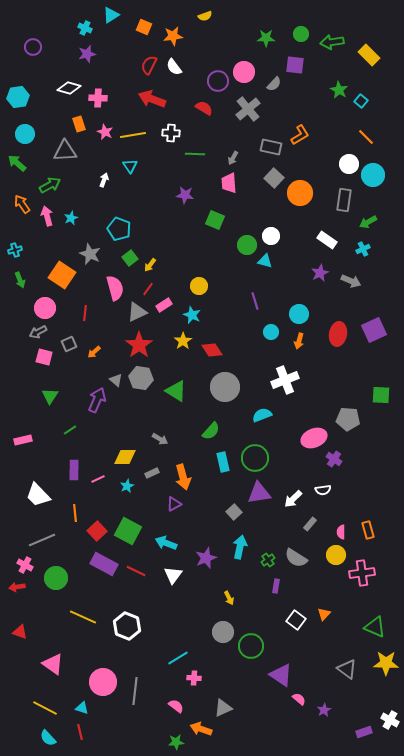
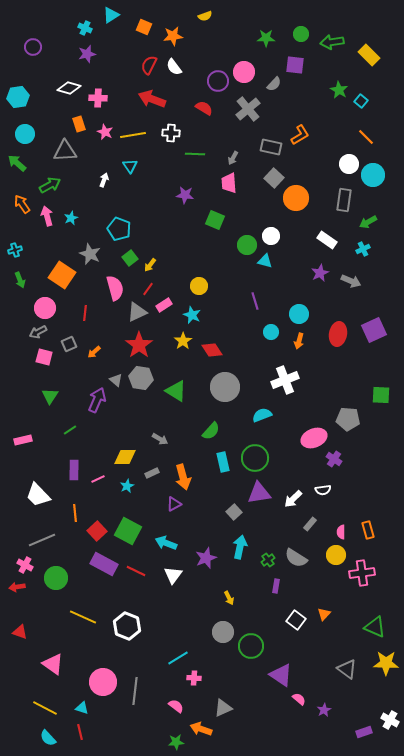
orange circle at (300, 193): moved 4 px left, 5 px down
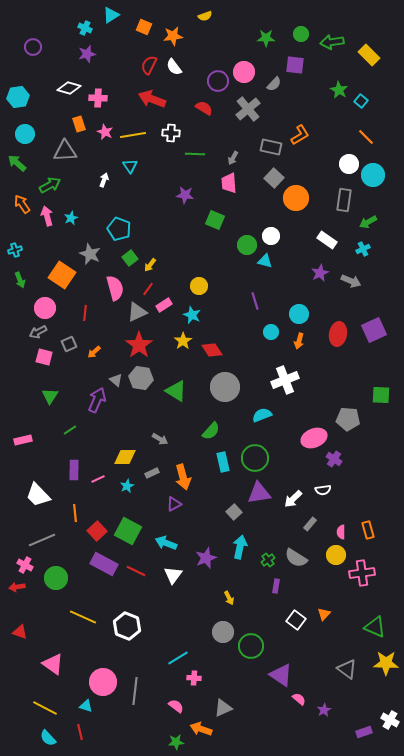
cyan triangle at (82, 708): moved 4 px right, 2 px up
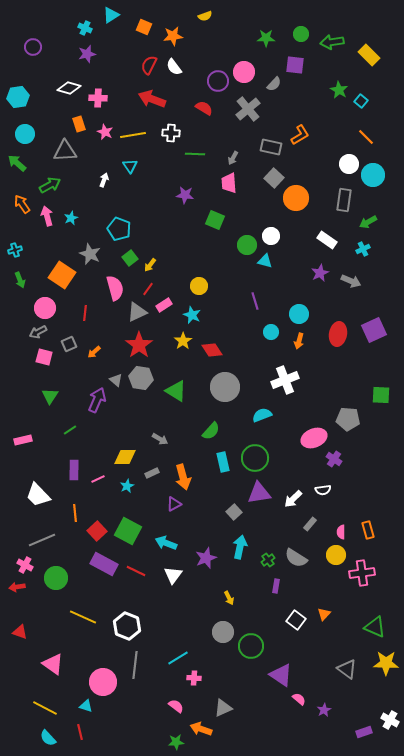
gray line at (135, 691): moved 26 px up
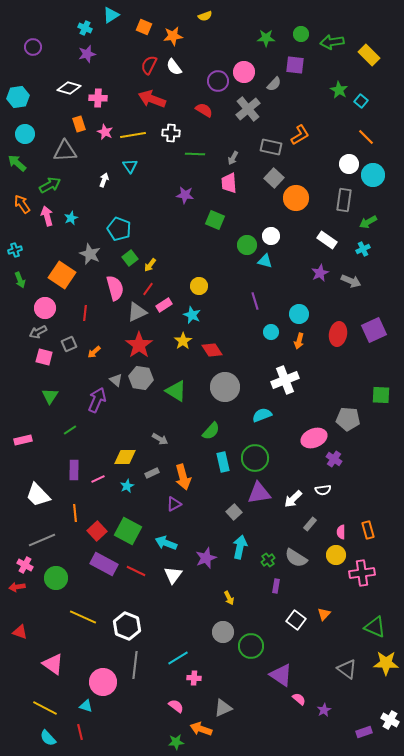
red semicircle at (204, 108): moved 2 px down
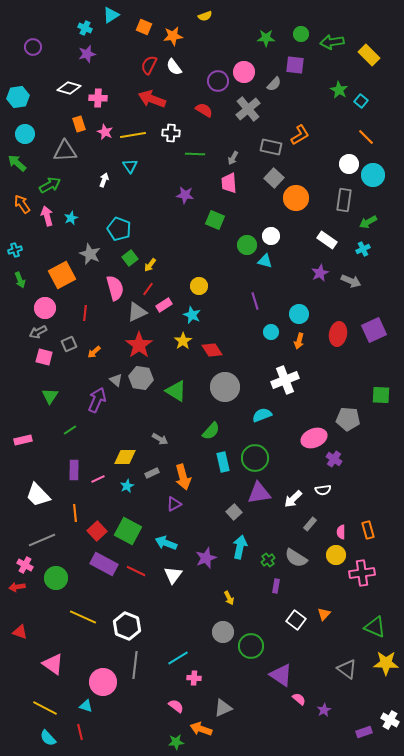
orange square at (62, 275): rotated 28 degrees clockwise
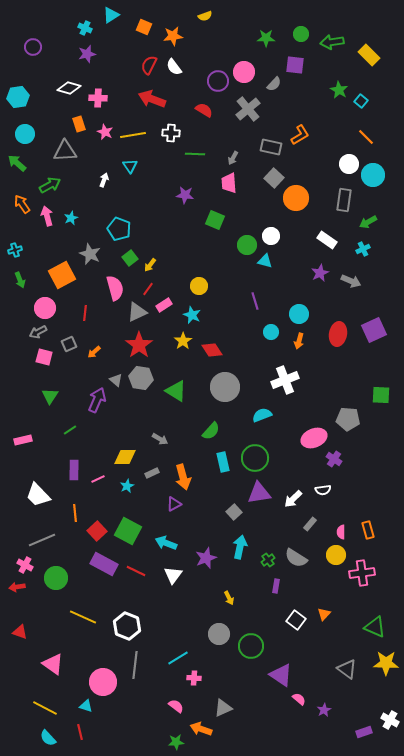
gray circle at (223, 632): moved 4 px left, 2 px down
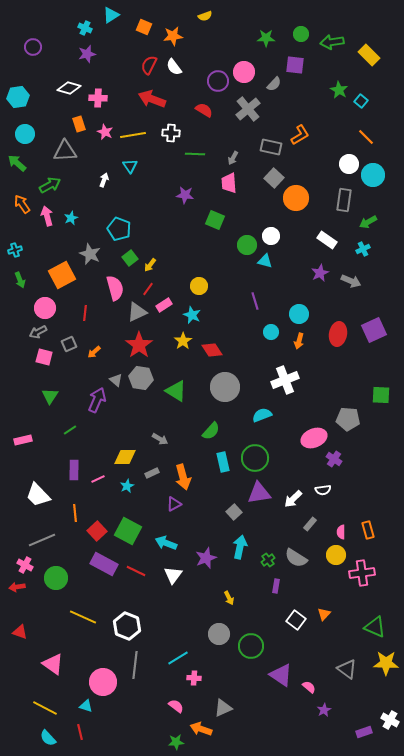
pink semicircle at (299, 699): moved 10 px right, 12 px up
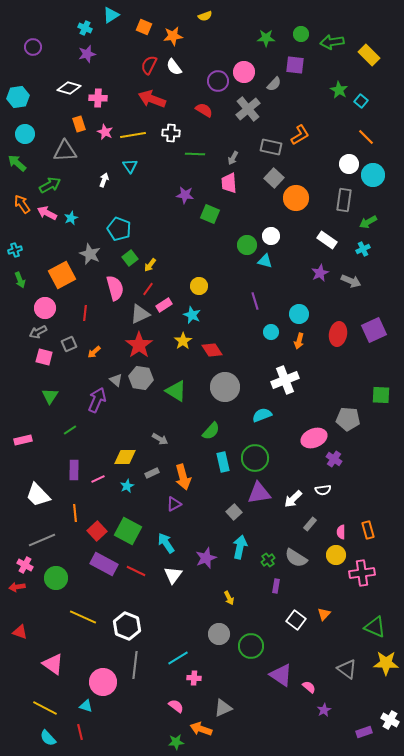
pink arrow at (47, 216): moved 3 px up; rotated 48 degrees counterclockwise
green square at (215, 220): moved 5 px left, 6 px up
gray triangle at (137, 312): moved 3 px right, 2 px down
cyan arrow at (166, 543): rotated 35 degrees clockwise
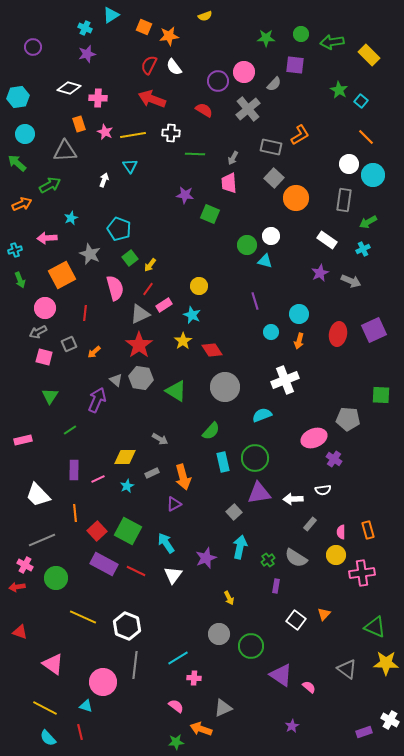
orange star at (173, 36): moved 4 px left
orange arrow at (22, 204): rotated 102 degrees clockwise
pink arrow at (47, 213): moved 25 px down; rotated 30 degrees counterclockwise
white arrow at (293, 499): rotated 42 degrees clockwise
purple star at (324, 710): moved 32 px left, 16 px down
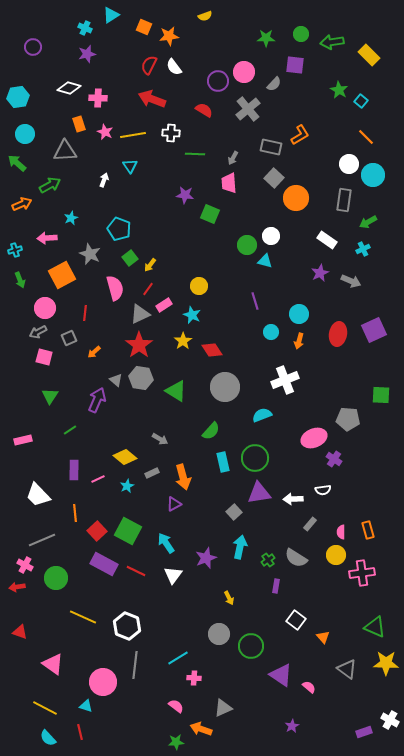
gray square at (69, 344): moved 6 px up
yellow diamond at (125, 457): rotated 40 degrees clockwise
orange triangle at (324, 614): moved 1 px left, 23 px down; rotated 24 degrees counterclockwise
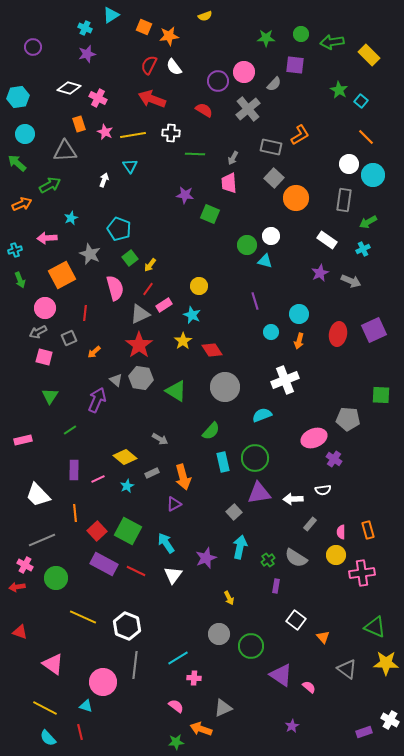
pink cross at (98, 98): rotated 24 degrees clockwise
